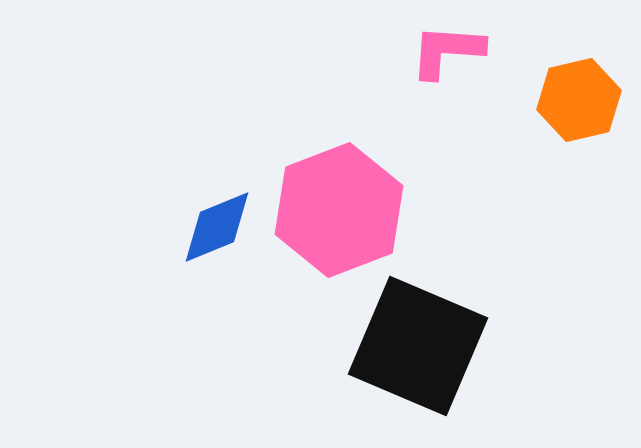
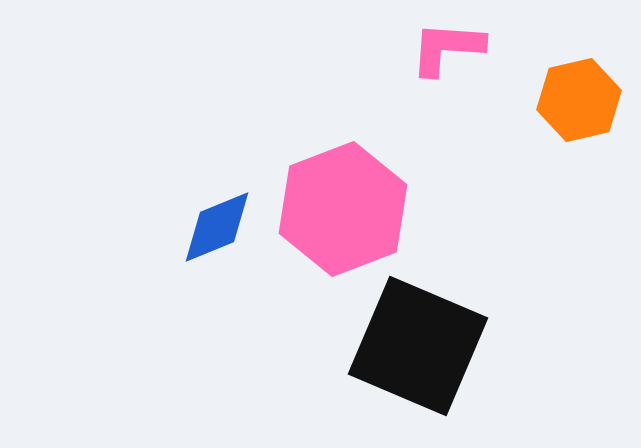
pink L-shape: moved 3 px up
pink hexagon: moved 4 px right, 1 px up
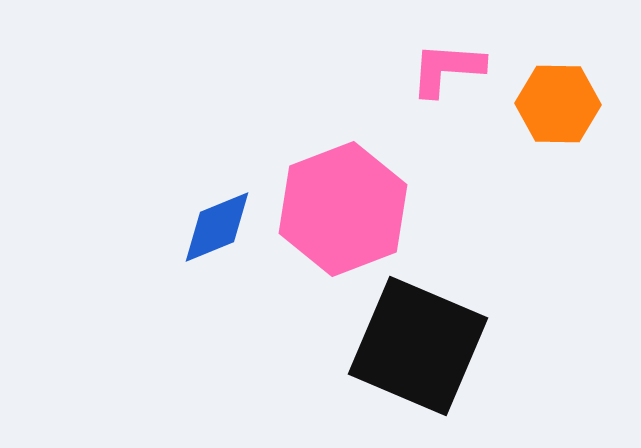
pink L-shape: moved 21 px down
orange hexagon: moved 21 px left, 4 px down; rotated 14 degrees clockwise
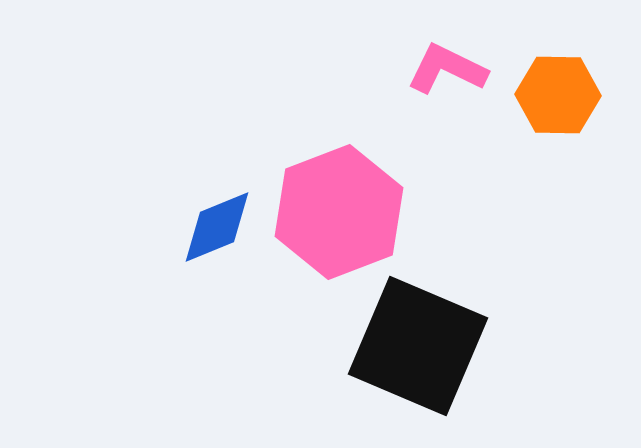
pink L-shape: rotated 22 degrees clockwise
orange hexagon: moved 9 px up
pink hexagon: moved 4 px left, 3 px down
